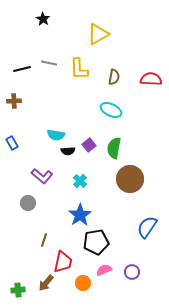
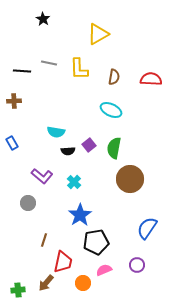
black line: moved 2 px down; rotated 18 degrees clockwise
cyan semicircle: moved 3 px up
cyan cross: moved 6 px left, 1 px down
blue semicircle: moved 1 px down
purple circle: moved 5 px right, 7 px up
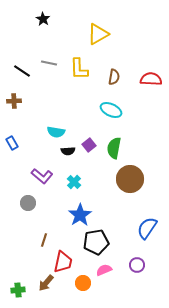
black line: rotated 30 degrees clockwise
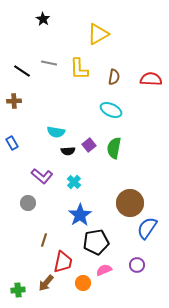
brown circle: moved 24 px down
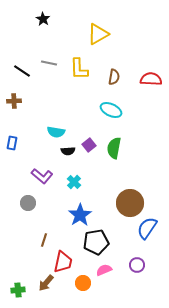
blue rectangle: rotated 40 degrees clockwise
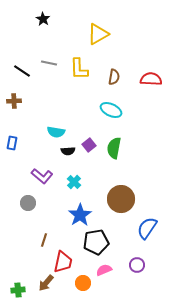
brown circle: moved 9 px left, 4 px up
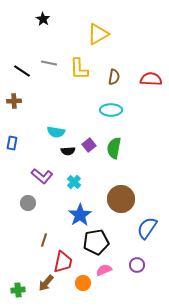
cyan ellipse: rotated 25 degrees counterclockwise
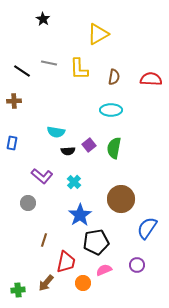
red trapezoid: moved 3 px right
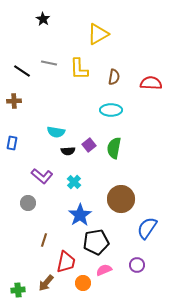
red semicircle: moved 4 px down
